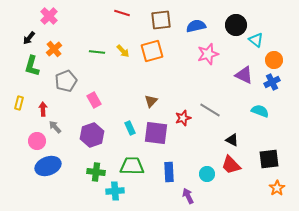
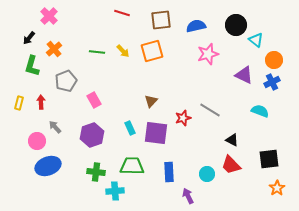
red arrow: moved 2 px left, 7 px up
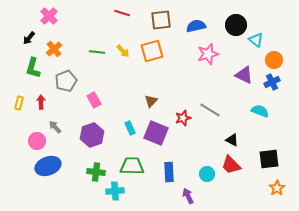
green L-shape: moved 1 px right, 2 px down
purple square: rotated 15 degrees clockwise
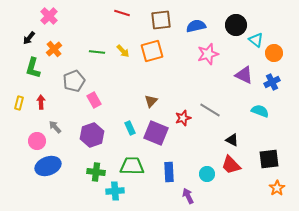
orange circle: moved 7 px up
gray pentagon: moved 8 px right
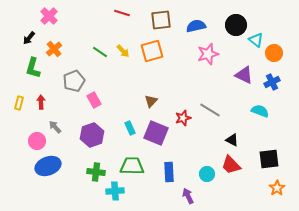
green line: moved 3 px right; rotated 28 degrees clockwise
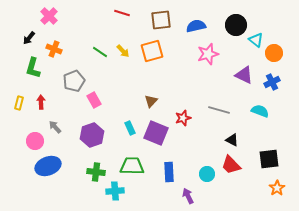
orange cross: rotated 28 degrees counterclockwise
gray line: moved 9 px right; rotated 15 degrees counterclockwise
pink circle: moved 2 px left
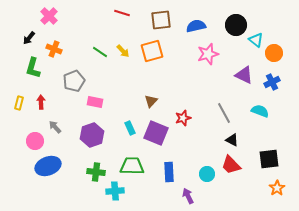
pink rectangle: moved 1 px right, 2 px down; rotated 49 degrees counterclockwise
gray line: moved 5 px right, 3 px down; rotated 45 degrees clockwise
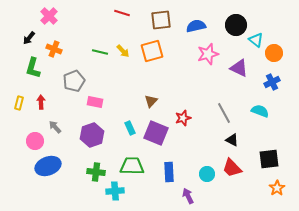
green line: rotated 21 degrees counterclockwise
purple triangle: moved 5 px left, 7 px up
red trapezoid: moved 1 px right, 3 px down
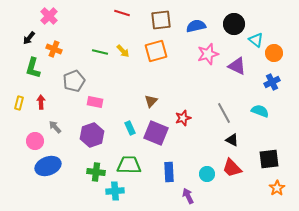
black circle: moved 2 px left, 1 px up
orange square: moved 4 px right
purple triangle: moved 2 px left, 2 px up
green trapezoid: moved 3 px left, 1 px up
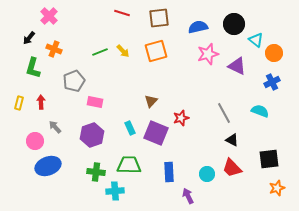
brown square: moved 2 px left, 2 px up
blue semicircle: moved 2 px right, 1 px down
green line: rotated 35 degrees counterclockwise
red star: moved 2 px left
orange star: rotated 14 degrees clockwise
